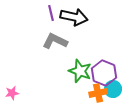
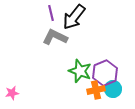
black arrow: rotated 116 degrees clockwise
gray L-shape: moved 4 px up
purple hexagon: moved 1 px right; rotated 15 degrees clockwise
orange cross: moved 2 px left, 3 px up
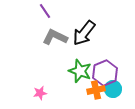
purple line: moved 6 px left, 2 px up; rotated 21 degrees counterclockwise
black arrow: moved 10 px right, 16 px down
pink star: moved 28 px right
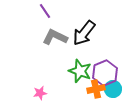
orange cross: moved 1 px up
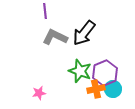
purple line: rotated 28 degrees clockwise
pink star: moved 1 px left
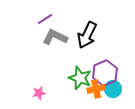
purple line: moved 8 px down; rotated 63 degrees clockwise
black arrow: moved 3 px right, 2 px down; rotated 12 degrees counterclockwise
green star: moved 7 px down
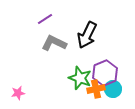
gray L-shape: moved 1 px left, 6 px down
pink star: moved 21 px left
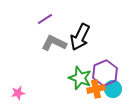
black arrow: moved 7 px left, 2 px down
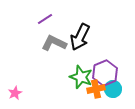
green star: moved 1 px right, 1 px up
pink star: moved 3 px left; rotated 16 degrees counterclockwise
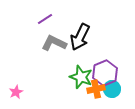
cyan circle: moved 1 px left
pink star: moved 1 px right, 1 px up
